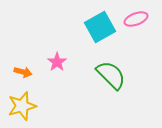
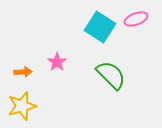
cyan square: rotated 28 degrees counterclockwise
orange arrow: rotated 18 degrees counterclockwise
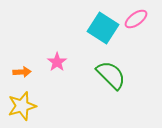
pink ellipse: rotated 15 degrees counterclockwise
cyan square: moved 3 px right, 1 px down
orange arrow: moved 1 px left
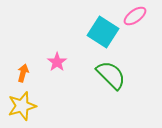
pink ellipse: moved 1 px left, 3 px up
cyan square: moved 4 px down
orange arrow: moved 1 px right, 1 px down; rotated 72 degrees counterclockwise
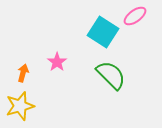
yellow star: moved 2 px left
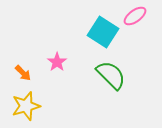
orange arrow: rotated 120 degrees clockwise
yellow star: moved 6 px right
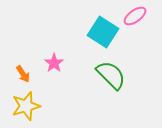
pink star: moved 3 px left, 1 px down
orange arrow: moved 1 px down; rotated 12 degrees clockwise
